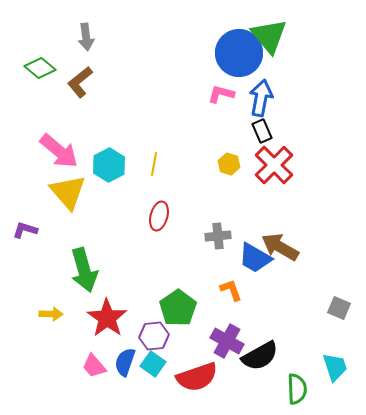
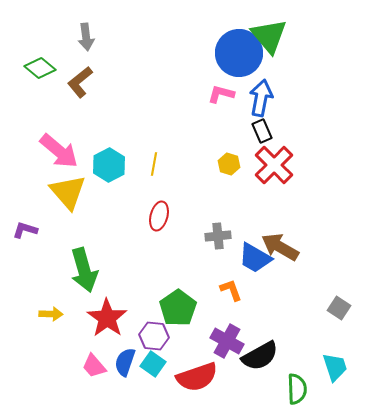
gray square: rotated 10 degrees clockwise
purple hexagon: rotated 12 degrees clockwise
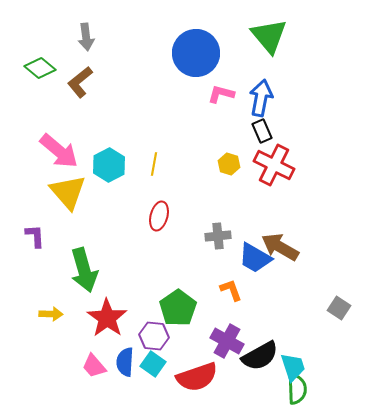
blue circle: moved 43 px left
red cross: rotated 18 degrees counterclockwise
purple L-shape: moved 10 px right, 6 px down; rotated 70 degrees clockwise
blue semicircle: rotated 16 degrees counterclockwise
cyan trapezoid: moved 42 px left
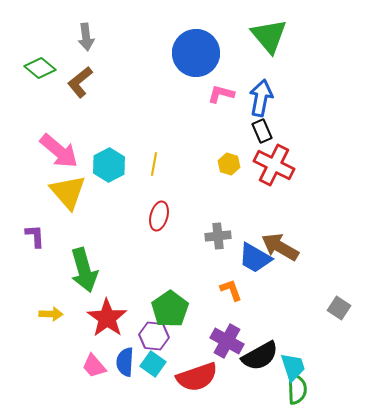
green pentagon: moved 8 px left, 1 px down
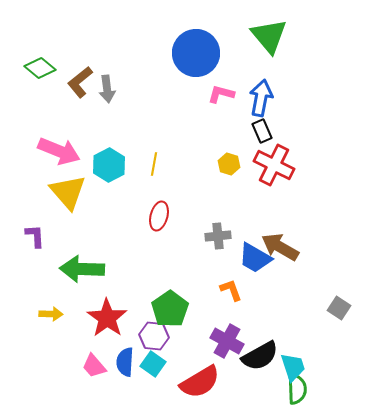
gray arrow: moved 21 px right, 52 px down
pink arrow: rotated 18 degrees counterclockwise
green arrow: moved 2 px left, 1 px up; rotated 108 degrees clockwise
red semicircle: moved 3 px right, 5 px down; rotated 12 degrees counterclockwise
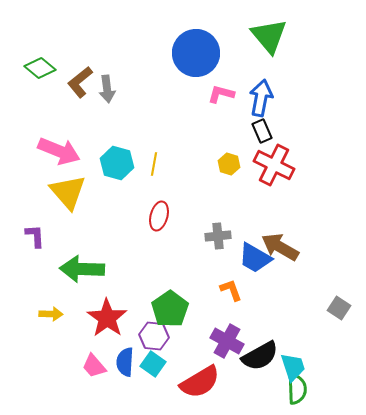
cyan hexagon: moved 8 px right, 2 px up; rotated 16 degrees counterclockwise
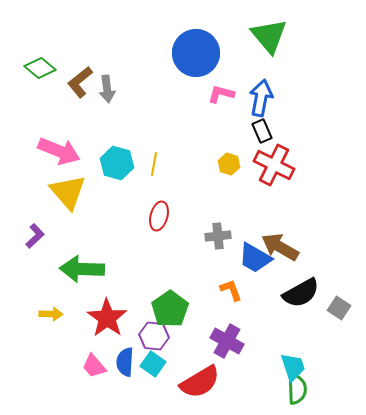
purple L-shape: rotated 50 degrees clockwise
black semicircle: moved 41 px right, 63 px up
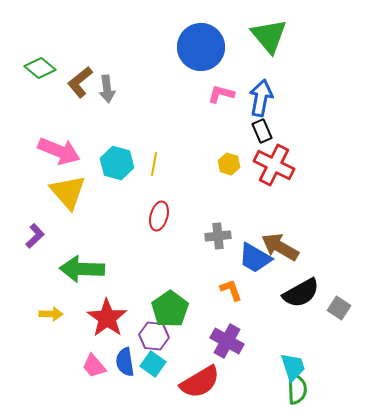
blue circle: moved 5 px right, 6 px up
blue semicircle: rotated 12 degrees counterclockwise
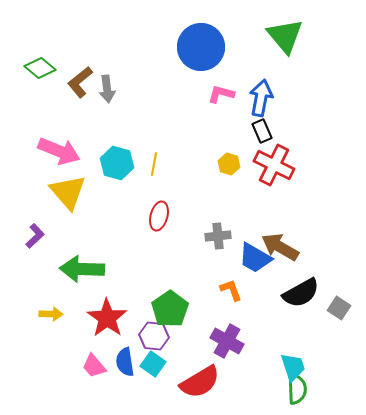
green triangle: moved 16 px right
